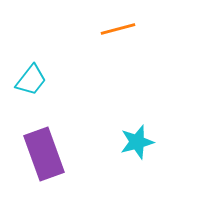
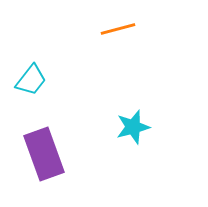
cyan star: moved 4 px left, 15 px up
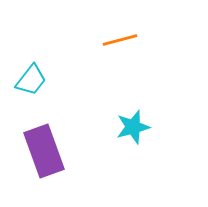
orange line: moved 2 px right, 11 px down
purple rectangle: moved 3 px up
